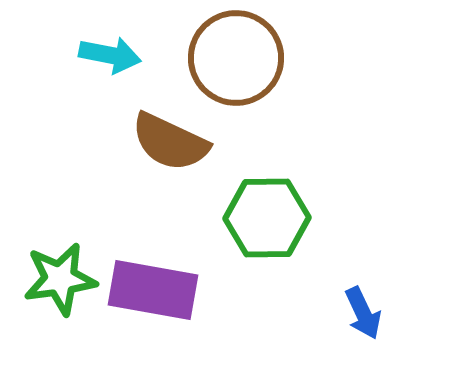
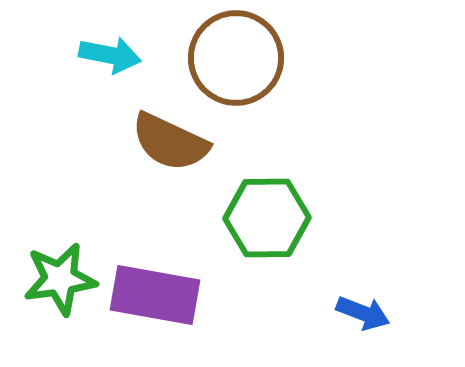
purple rectangle: moved 2 px right, 5 px down
blue arrow: rotated 44 degrees counterclockwise
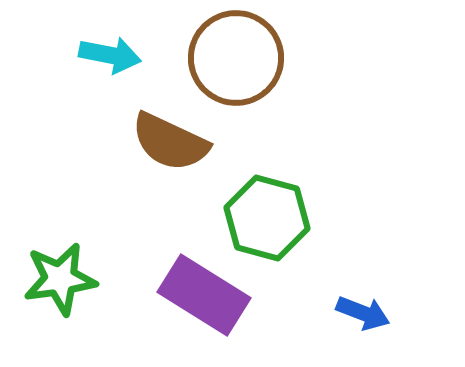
green hexagon: rotated 16 degrees clockwise
purple rectangle: moved 49 px right; rotated 22 degrees clockwise
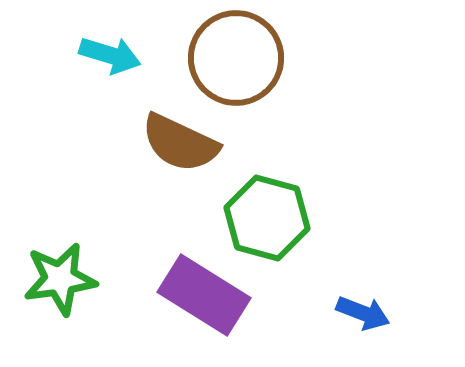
cyan arrow: rotated 6 degrees clockwise
brown semicircle: moved 10 px right, 1 px down
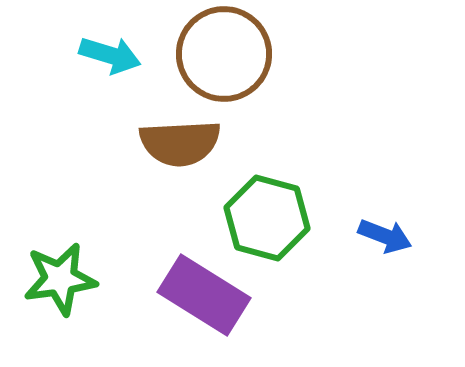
brown circle: moved 12 px left, 4 px up
brown semicircle: rotated 28 degrees counterclockwise
blue arrow: moved 22 px right, 77 px up
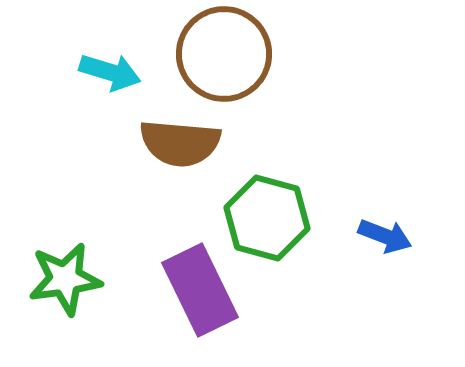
cyan arrow: moved 17 px down
brown semicircle: rotated 8 degrees clockwise
green star: moved 5 px right
purple rectangle: moved 4 px left, 5 px up; rotated 32 degrees clockwise
